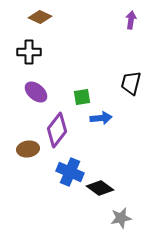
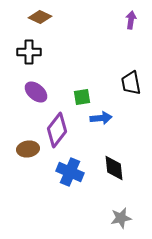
black trapezoid: rotated 25 degrees counterclockwise
black diamond: moved 14 px right, 20 px up; rotated 48 degrees clockwise
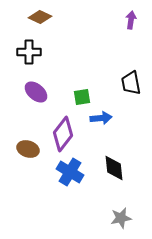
purple diamond: moved 6 px right, 4 px down
brown ellipse: rotated 25 degrees clockwise
blue cross: rotated 8 degrees clockwise
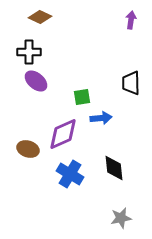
black trapezoid: rotated 10 degrees clockwise
purple ellipse: moved 11 px up
purple diamond: rotated 28 degrees clockwise
blue cross: moved 2 px down
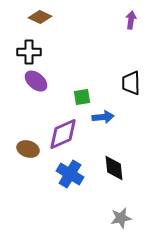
blue arrow: moved 2 px right, 1 px up
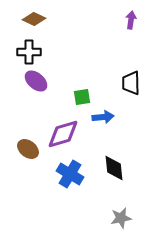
brown diamond: moved 6 px left, 2 px down
purple diamond: rotated 8 degrees clockwise
brown ellipse: rotated 20 degrees clockwise
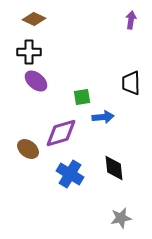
purple diamond: moved 2 px left, 1 px up
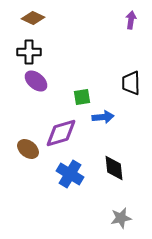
brown diamond: moved 1 px left, 1 px up
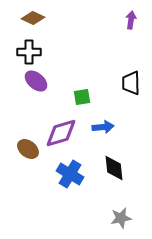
blue arrow: moved 10 px down
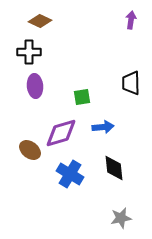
brown diamond: moved 7 px right, 3 px down
purple ellipse: moved 1 px left, 5 px down; rotated 45 degrees clockwise
brown ellipse: moved 2 px right, 1 px down
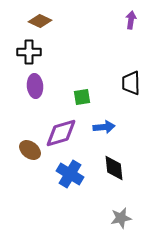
blue arrow: moved 1 px right
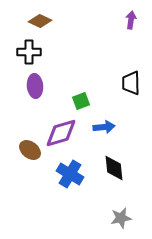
green square: moved 1 px left, 4 px down; rotated 12 degrees counterclockwise
